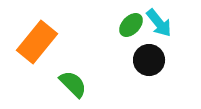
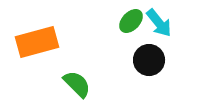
green ellipse: moved 4 px up
orange rectangle: rotated 36 degrees clockwise
green semicircle: moved 4 px right
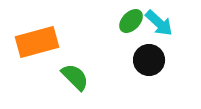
cyan arrow: rotated 8 degrees counterclockwise
green semicircle: moved 2 px left, 7 px up
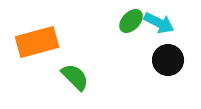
cyan arrow: rotated 16 degrees counterclockwise
black circle: moved 19 px right
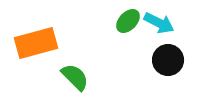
green ellipse: moved 3 px left
orange rectangle: moved 1 px left, 1 px down
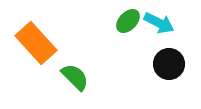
orange rectangle: rotated 63 degrees clockwise
black circle: moved 1 px right, 4 px down
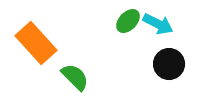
cyan arrow: moved 1 px left, 1 px down
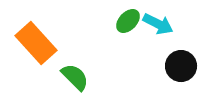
black circle: moved 12 px right, 2 px down
